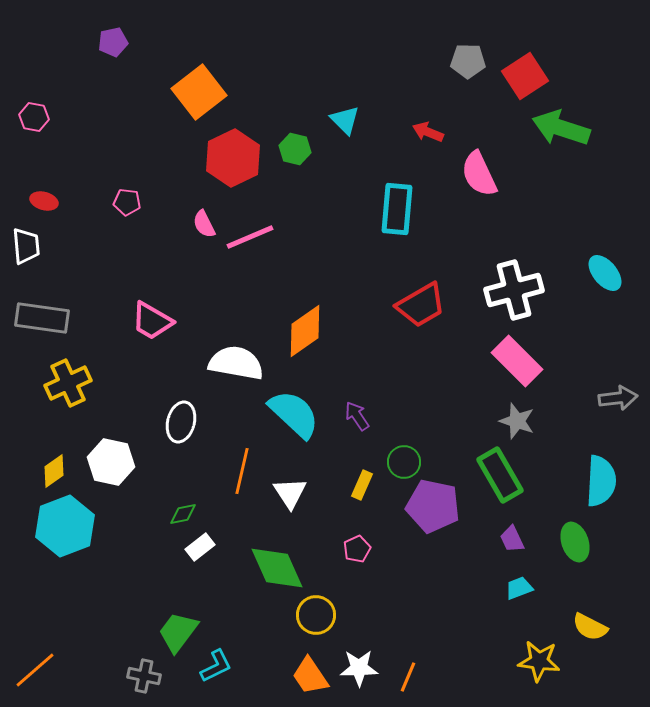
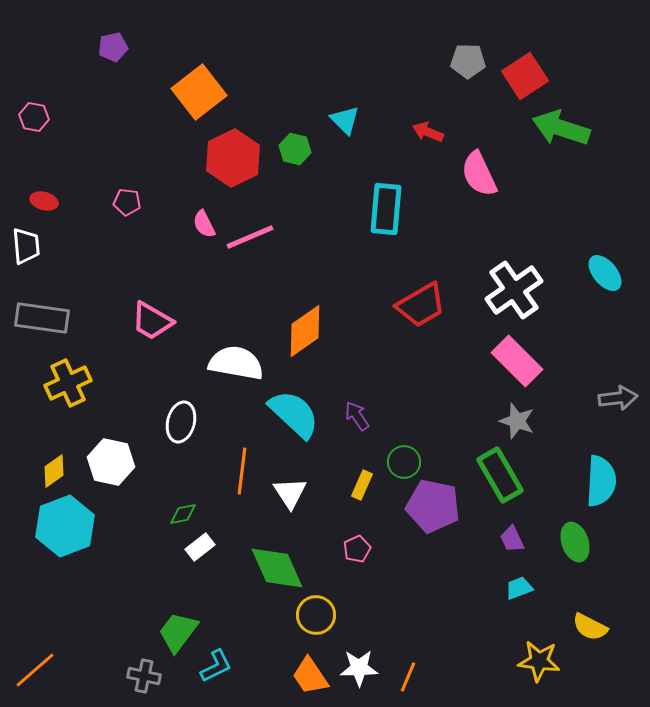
purple pentagon at (113, 42): moved 5 px down
cyan rectangle at (397, 209): moved 11 px left
white cross at (514, 290): rotated 20 degrees counterclockwise
orange line at (242, 471): rotated 6 degrees counterclockwise
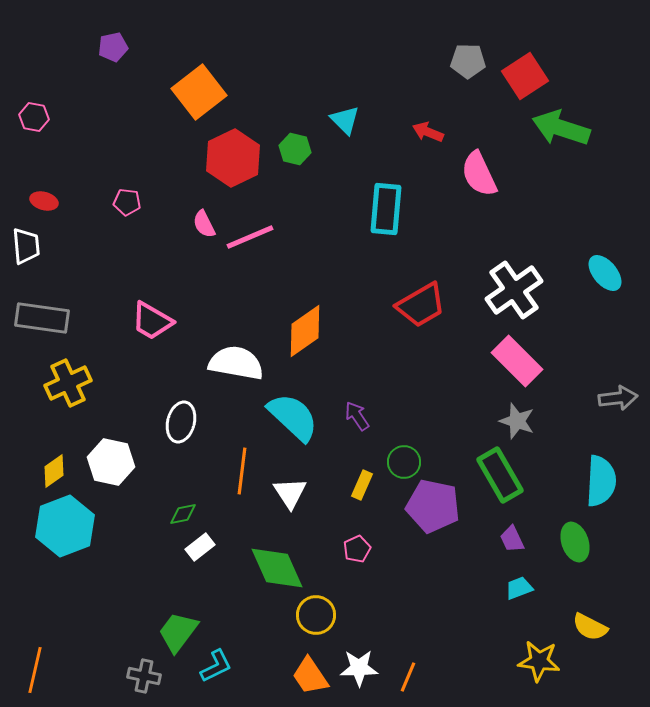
cyan semicircle at (294, 414): moved 1 px left, 3 px down
orange line at (35, 670): rotated 36 degrees counterclockwise
